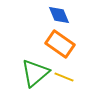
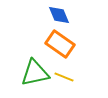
green triangle: rotated 28 degrees clockwise
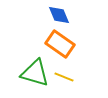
green triangle: rotated 28 degrees clockwise
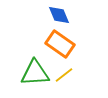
green triangle: rotated 20 degrees counterclockwise
yellow line: moved 2 px up; rotated 60 degrees counterclockwise
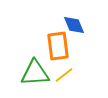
blue diamond: moved 15 px right, 10 px down
orange rectangle: moved 2 px left, 2 px down; rotated 48 degrees clockwise
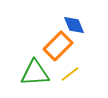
orange rectangle: rotated 52 degrees clockwise
yellow line: moved 6 px right, 1 px up
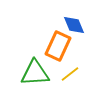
orange rectangle: rotated 20 degrees counterclockwise
